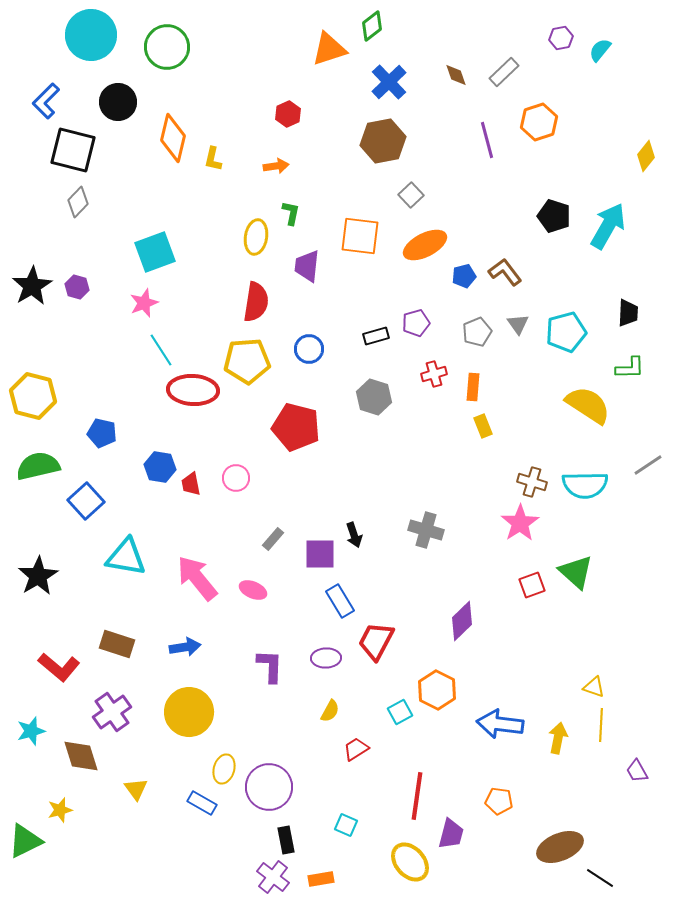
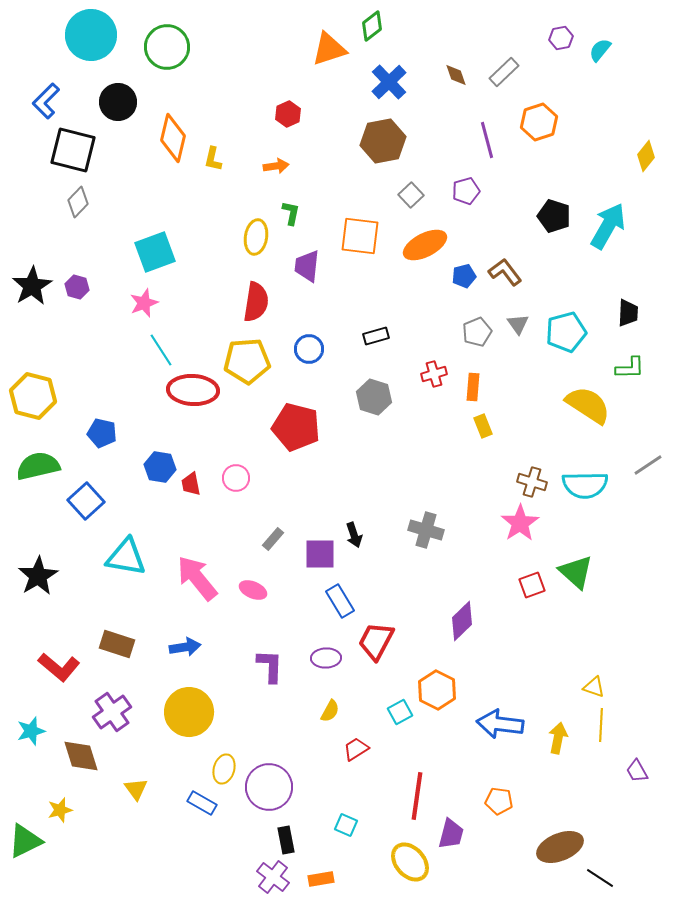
purple pentagon at (416, 323): moved 50 px right, 132 px up
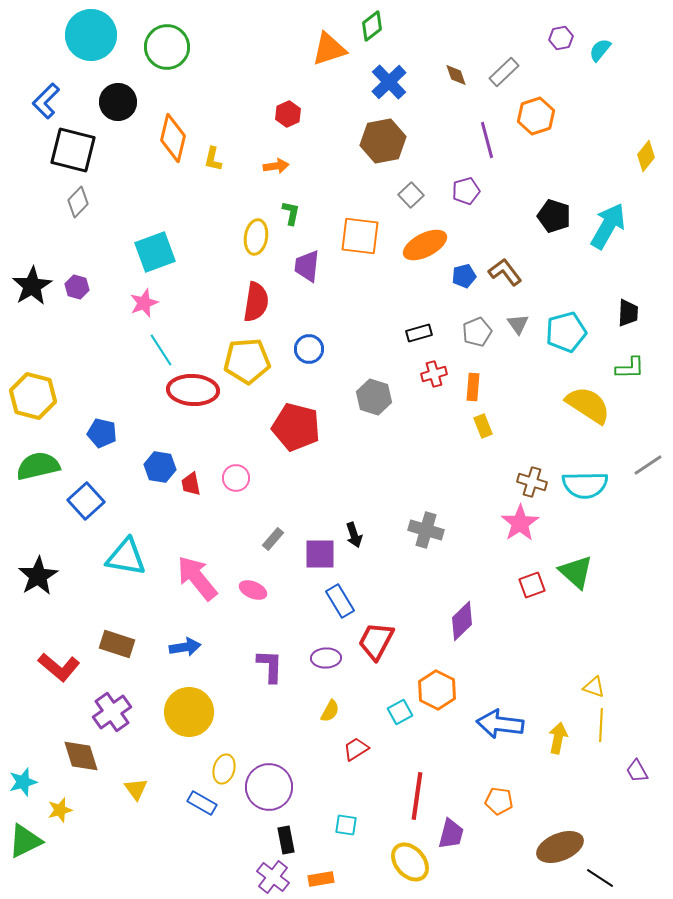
orange hexagon at (539, 122): moved 3 px left, 6 px up
black rectangle at (376, 336): moved 43 px right, 3 px up
cyan star at (31, 731): moved 8 px left, 51 px down
cyan square at (346, 825): rotated 15 degrees counterclockwise
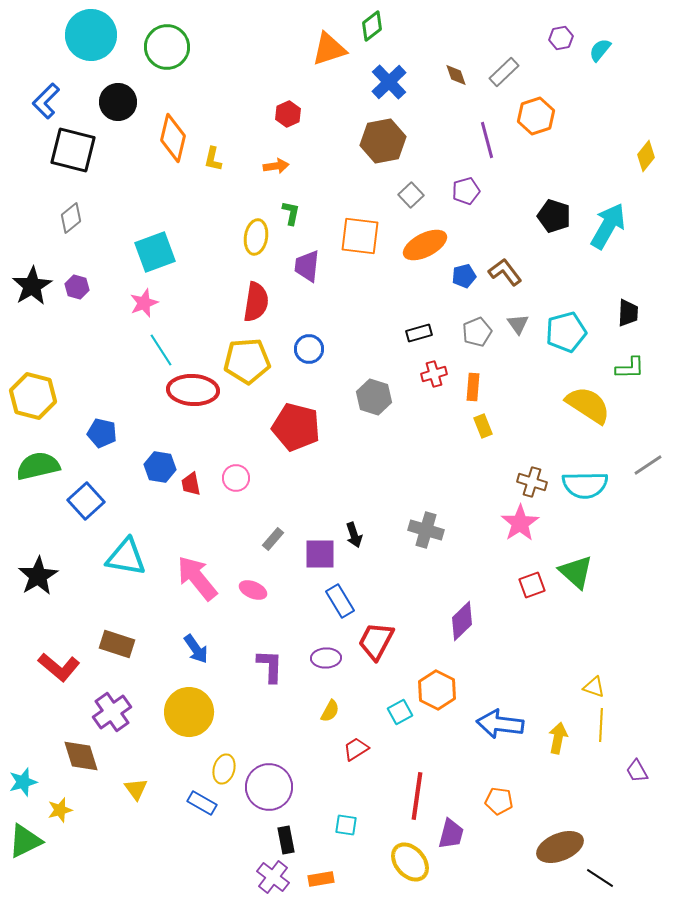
gray diamond at (78, 202): moved 7 px left, 16 px down; rotated 8 degrees clockwise
blue arrow at (185, 647): moved 11 px right, 2 px down; rotated 64 degrees clockwise
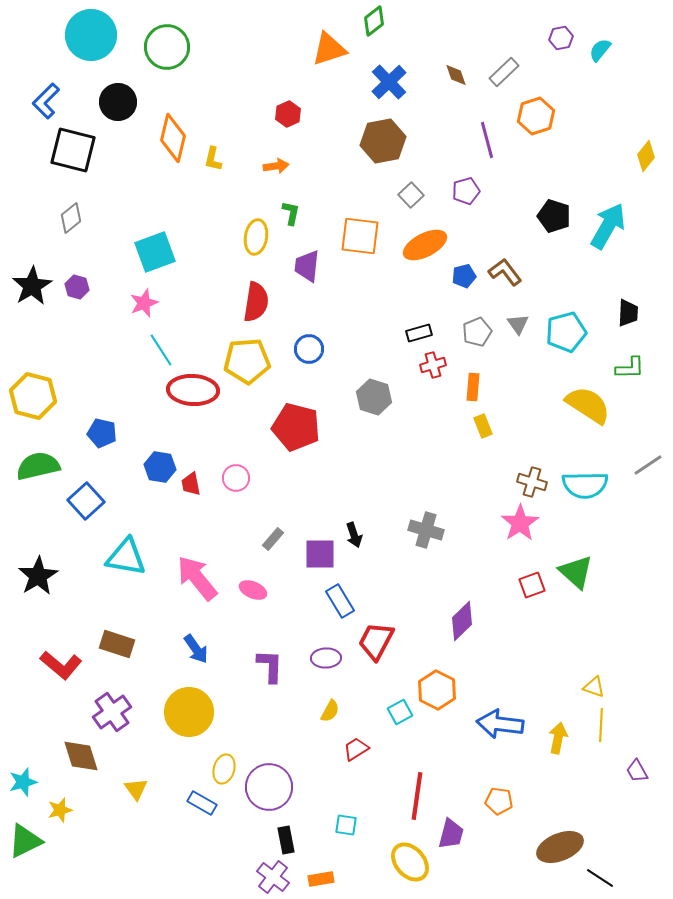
green diamond at (372, 26): moved 2 px right, 5 px up
red cross at (434, 374): moved 1 px left, 9 px up
red L-shape at (59, 667): moved 2 px right, 2 px up
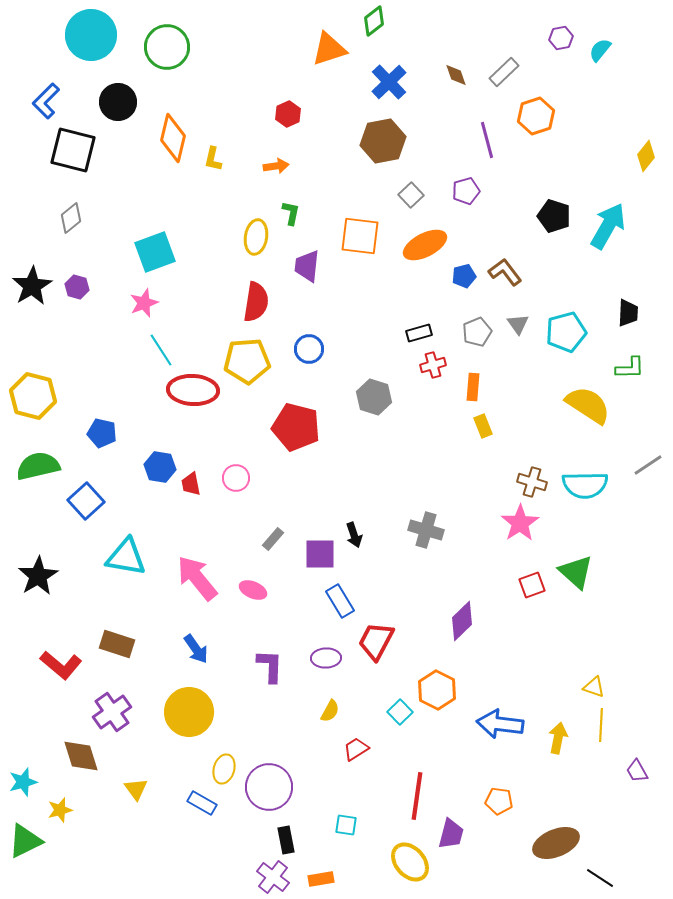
cyan square at (400, 712): rotated 15 degrees counterclockwise
brown ellipse at (560, 847): moved 4 px left, 4 px up
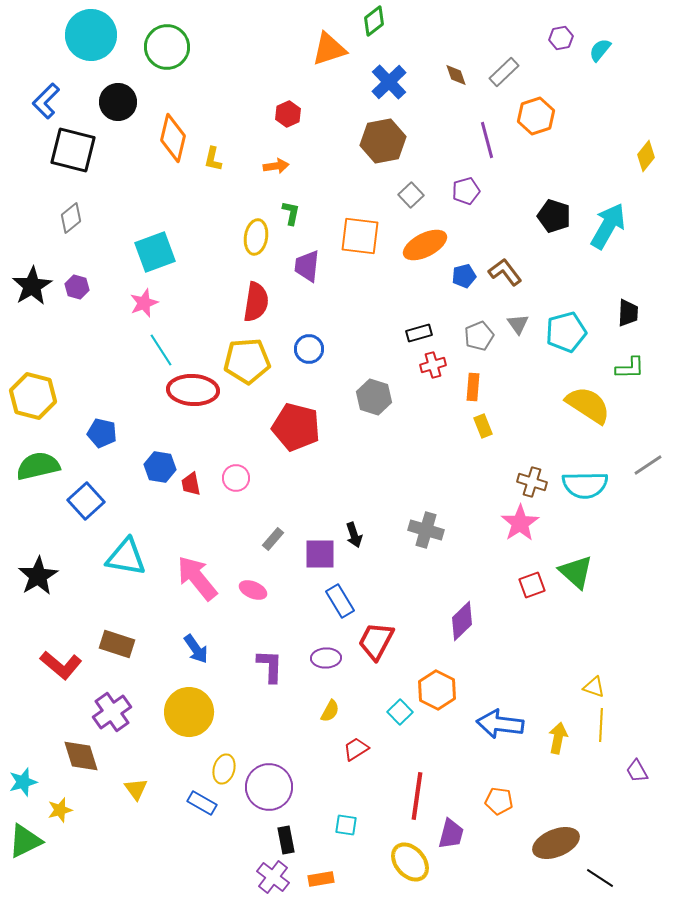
gray pentagon at (477, 332): moved 2 px right, 4 px down
